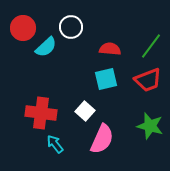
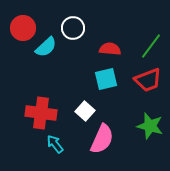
white circle: moved 2 px right, 1 px down
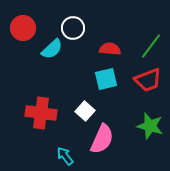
cyan semicircle: moved 6 px right, 2 px down
cyan arrow: moved 10 px right, 12 px down
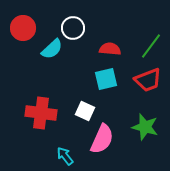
white square: rotated 18 degrees counterclockwise
green star: moved 5 px left, 1 px down
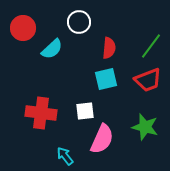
white circle: moved 6 px right, 6 px up
red semicircle: moved 1 px left, 1 px up; rotated 90 degrees clockwise
white square: rotated 30 degrees counterclockwise
